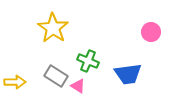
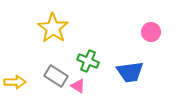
blue trapezoid: moved 2 px right, 2 px up
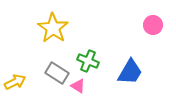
pink circle: moved 2 px right, 7 px up
blue trapezoid: rotated 52 degrees counterclockwise
gray rectangle: moved 1 px right, 3 px up
yellow arrow: rotated 25 degrees counterclockwise
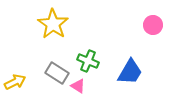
yellow star: moved 4 px up
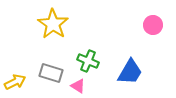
gray rectangle: moved 6 px left; rotated 15 degrees counterclockwise
